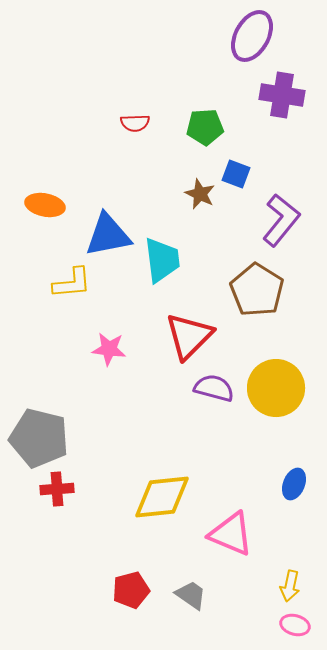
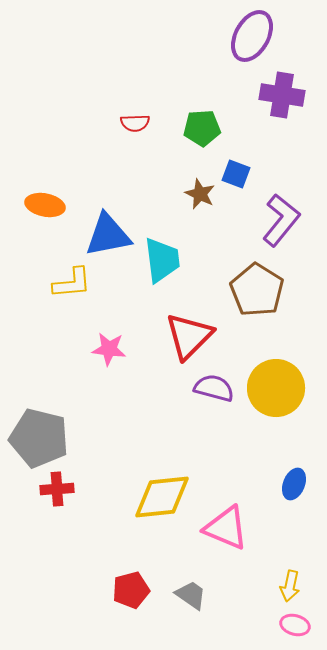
green pentagon: moved 3 px left, 1 px down
pink triangle: moved 5 px left, 6 px up
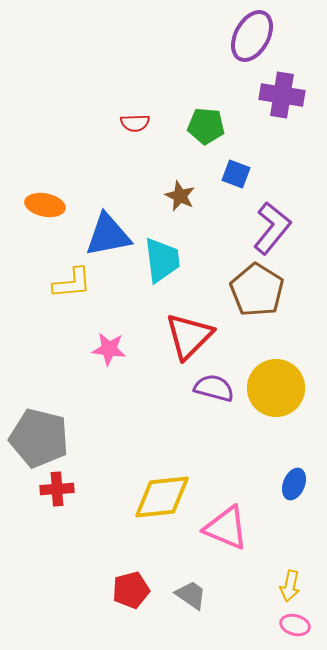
green pentagon: moved 4 px right, 2 px up; rotated 9 degrees clockwise
brown star: moved 20 px left, 2 px down
purple L-shape: moved 9 px left, 8 px down
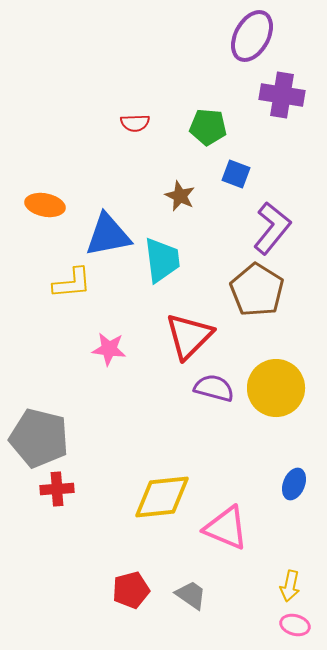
green pentagon: moved 2 px right, 1 px down
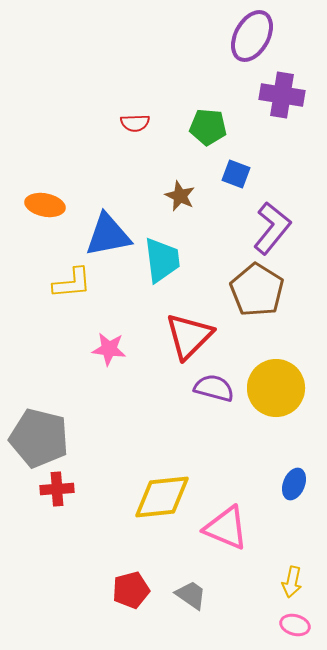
yellow arrow: moved 2 px right, 4 px up
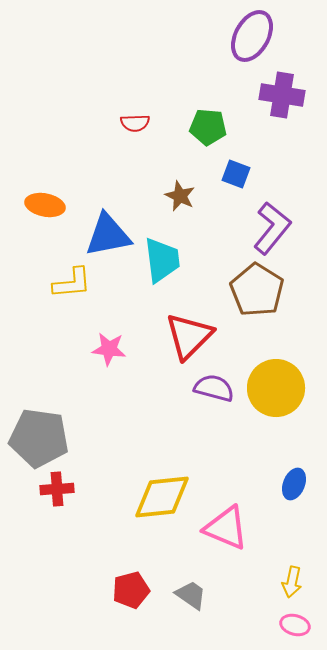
gray pentagon: rotated 6 degrees counterclockwise
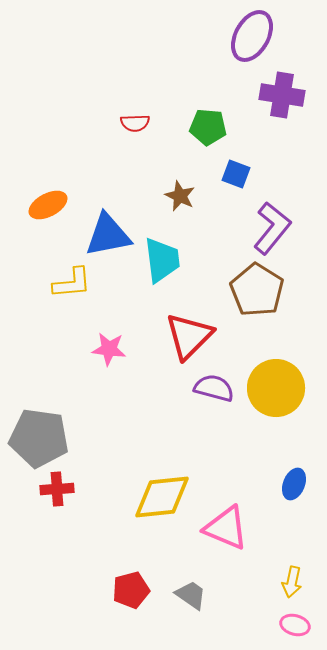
orange ellipse: moved 3 px right; rotated 39 degrees counterclockwise
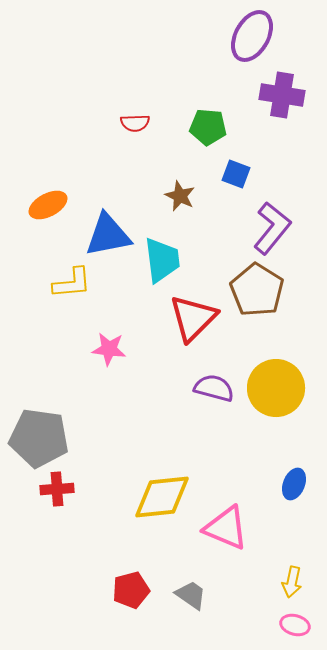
red triangle: moved 4 px right, 18 px up
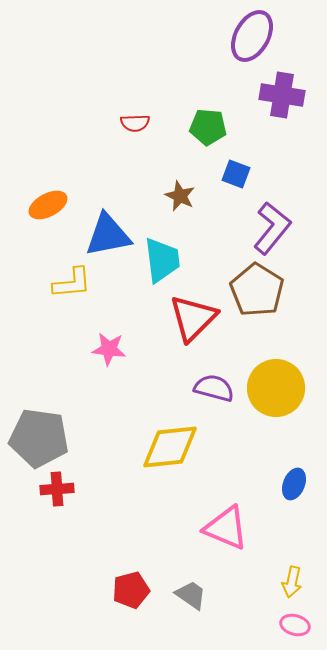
yellow diamond: moved 8 px right, 50 px up
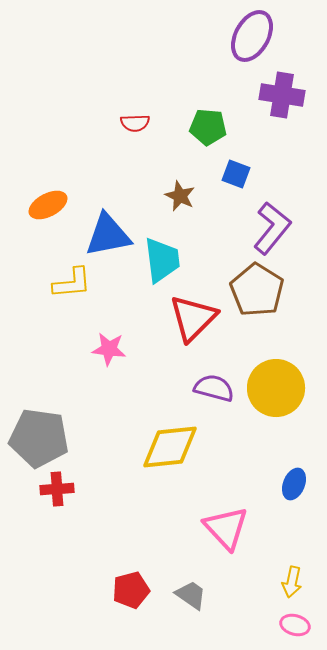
pink triangle: rotated 24 degrees clockwise
